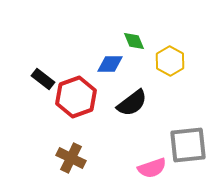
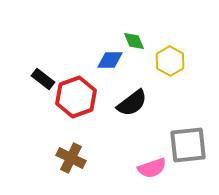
blue diamond: moved 4 px up
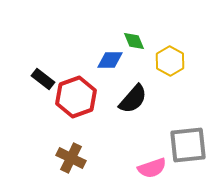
black semicircle: moved 1 px right, 4 px up; rotated 12 degrees counterclockwise
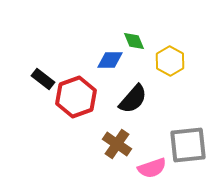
brown cross: moved 46 px right, 14 px up; rotated 8 degrees clockwise
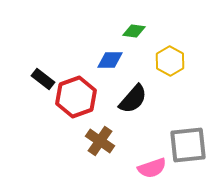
green diamond: moved 10 px up; rotated 60 degrees counterclockwise
brown cross: moved 17 px left, 3 px up
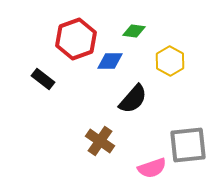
blue diamond: moved 1 px down
red hexagon: moved 58 px up
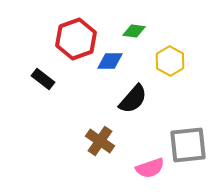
pink semicircle: moved 2 px left
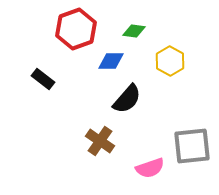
red hexagon: moved 10 px up
blue diamond: moved 1 px right
black semicircle: moved 6 px left
gray square: moved 4 px right, 1 px down
